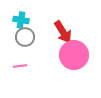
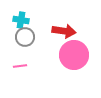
red arrow: moved 1 px right, 1 px up; rotated 50 degrees counterclockwise
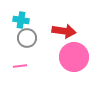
gray circle: moved 2 px right, 1 px down
pink circle: moved 2 px down
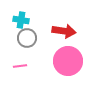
pink circle: moved 6 px left, 4 px down
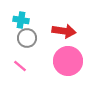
pink line: rotated 48 degrees clockwise
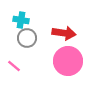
red arrow: moved 2 px down
pink line: moved 6 px left
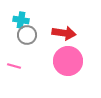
gray circle: moved 3 px up
pink line: rotated 24 degrees counterclockwise
